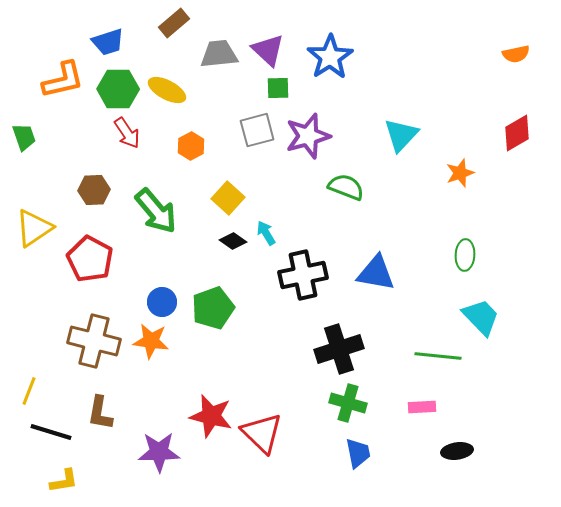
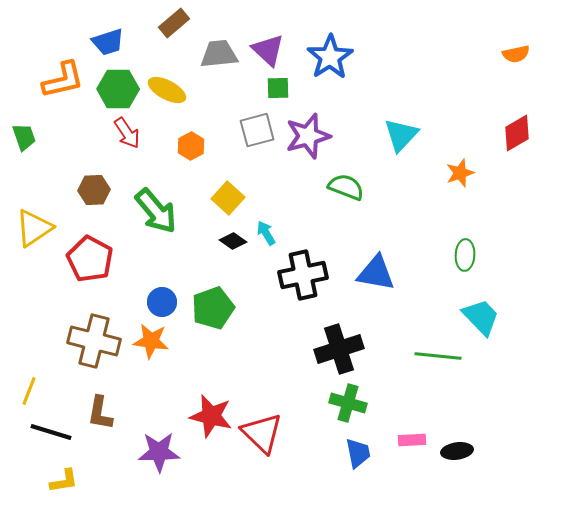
pink rectangle at (422, 407): moved 10 px left, 33 px down
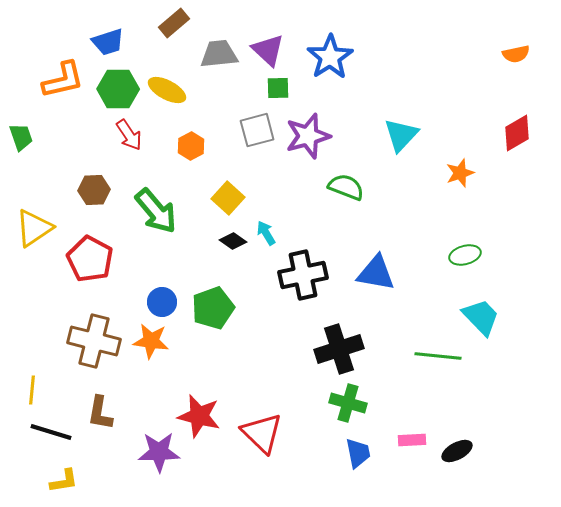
red arrow at (127, 133): moved 2 px right, 2 px down
green trapezoid at (24, 137): moved 3 px left
green ellipse at (465, 255): rotated 72 degrees clockwise
yellow line at (29, 391): moved 3 px right, 1 px up; rotated 16 degrees counterclockwise
red star at (211, 416): moved 12 px left
black ellipse at (457, 451): rotated 20 degrees counterclockwise
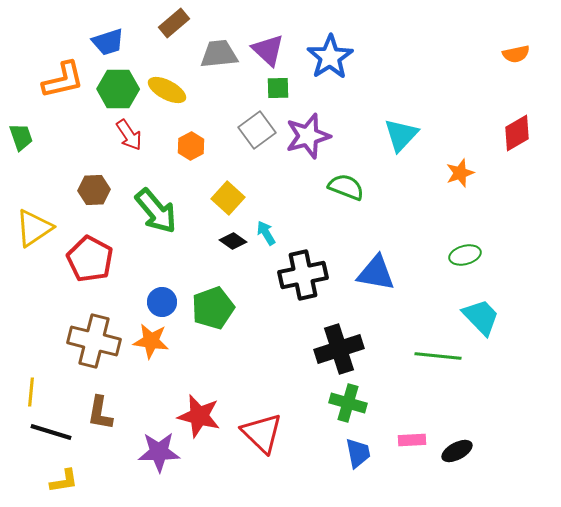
gray square at (257, 130): rotated 21 degrees counterclockwise
yellow line at (32, 390): moved 1 px left, 2 px down
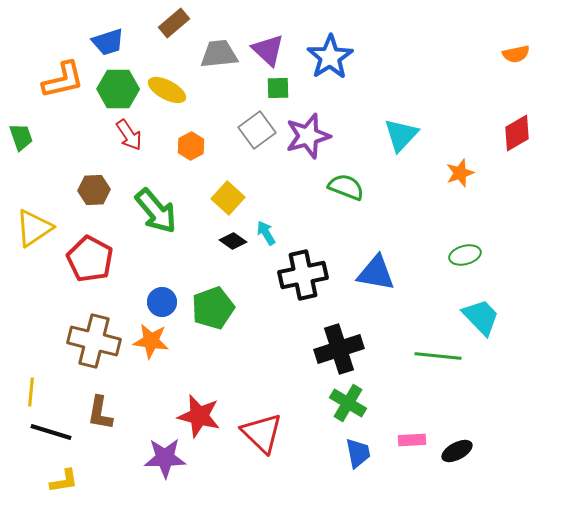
green cross at (348, 403): rotated 15 degrees clockwise
purple star at (159, 452): moved 6 px right, 6 px down
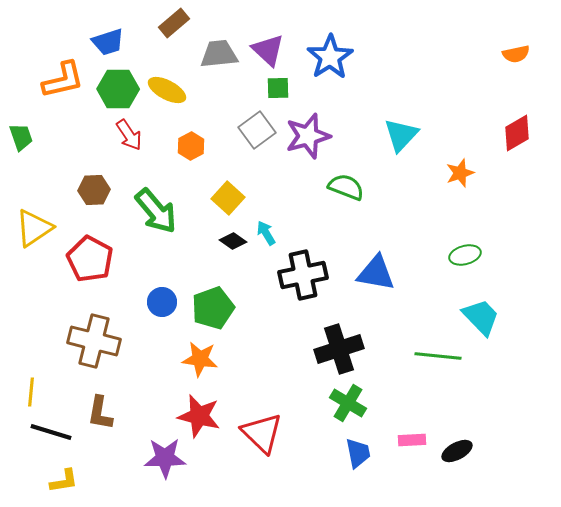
orange star at (151, 341): moved 49 px right, 18 px down
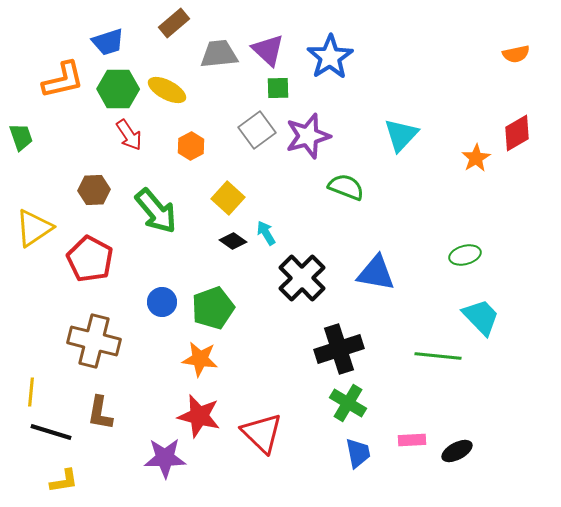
orange star at (460, 173): moved 16 px right, 15 px up; rotated 12 degrees counterclockwise
black cross at (303, 275): moved 1 px left, 3 px down; rotated 33 degrees counterclockwise
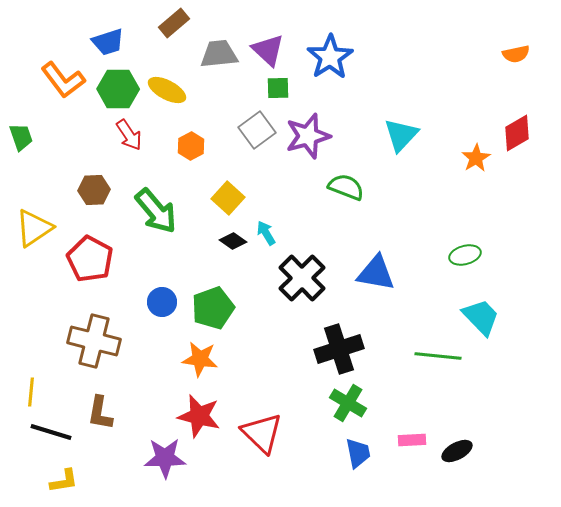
orange L-shape at (63, 80): rotated 66 degrees clockwise
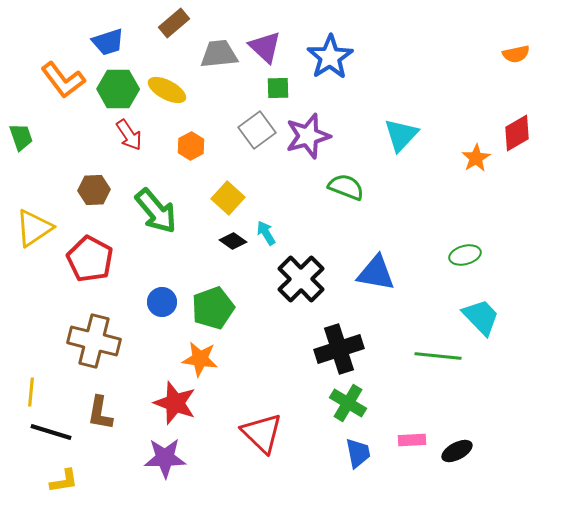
purple triangle at (268, 50): moved 3 px left, 3 px up
black cross at (302, 278): moved 1 px left, 1 px down
red star at (199, 416): moved 24 px left, 13 px up; rotated 6 degrees clockwise
